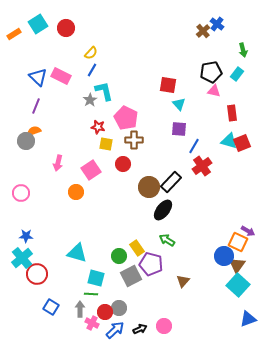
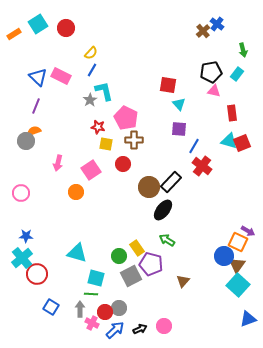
red cross at (202, 166): rotated 18 degrees counterclockwise
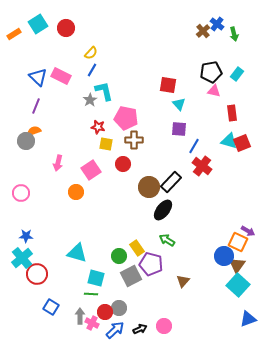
green arrow at (243, 50): moved 9 px left, 16 px up
pink pentagon at (126, 118): rotated 15 degrees counterclockwise
gray arrow at (80, 309): moved 7 px down
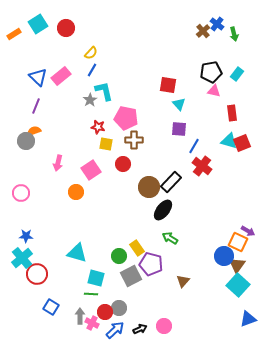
pink rectangle at (61, 76): rotated 66 degrees counterclockwise
green arrow at (167, 240): moved 3 px right, 2 px up
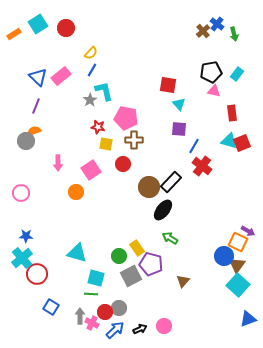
pink arrow at (58, 163): rotated 14 degrees counterclockwise
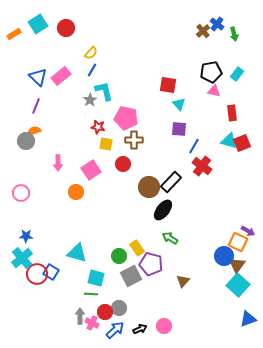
blue square at (51, 307): moved 35 px up
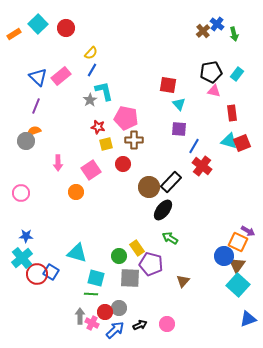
cyan square at (38, 24): rotated 12 degrees counterclockwise
yellow square at (106, 144): rotated 24 degrees counterclockwise
gray square at (131, 276): moved 1 px left, 2 px down; rotated 30 degrees clockwise
pink circle at (164, 326): moved 3 px right, 2 px up
black arrow at (140, 329): moved 4 px up
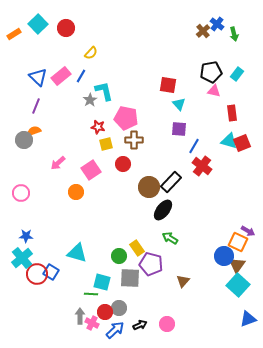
blue line at (92, 70): moved 11 px left, 6 px down
gray circle at (26, 141): moved 2 px left, 1 px up
pink arrow at (58, 163): rotated 49 degrees clockwise
cyan square at (96, 278): moved 6 px right, 4 px down
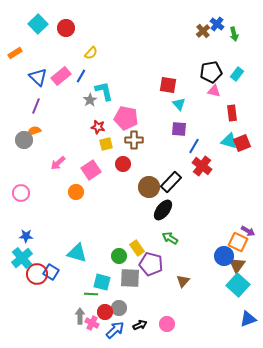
orange rectangle at (14, 34): moved 1 px right, 19 px down
